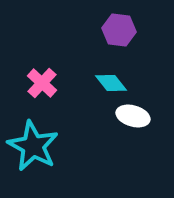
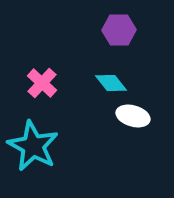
purple hexagon: rotated 8 degrees counterclockwise
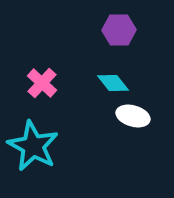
cyan diamond: moved 2 px right
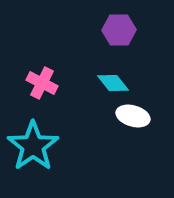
pink cross: rotated 16 degrees counterclockwise
cyan star: rotated 9 degrees clockwise
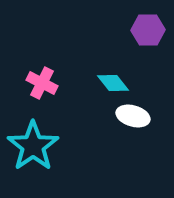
purple hexagon: moved 29 px right
